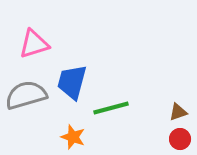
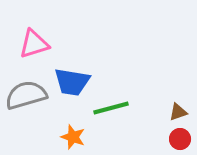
blue trapezoid: rotated 96 degrees counterclockwise
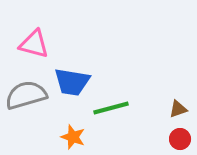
pink triangle: rotated 32 degrees clockwise
brown triangle: moved 3 px up
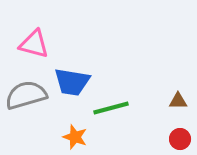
brown triangle: moved 8 px up; rotated 18 degrees clockwise
orange star: moved 2 px right
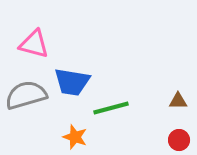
red circle: moved 1 px left, 1 px down
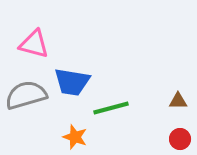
red circle: moved 1 px right, 1 px up
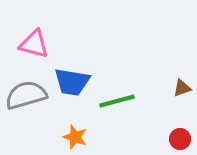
brown triangle: moved 4 px right, 13 px up; rotated 18 degrees counterclockwise
green line: moved 6 px right, 7 px up
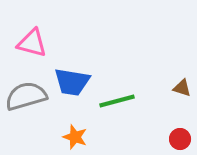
pink triangle: moved 2 px left, 1 px up
brown triangle: rotated 36 degrees clockwise
gray semicircle: moved 1 px down
